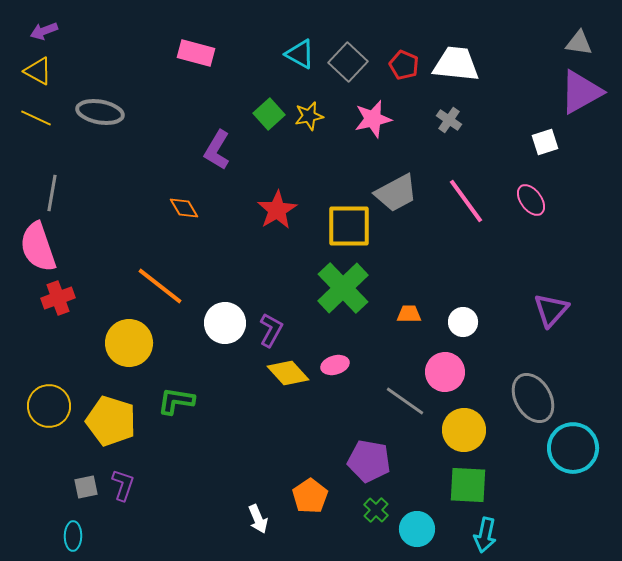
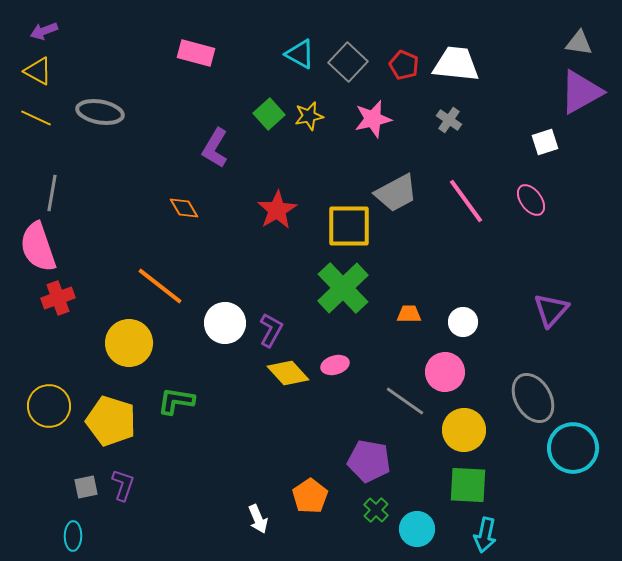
purple L-shape at (217, 150): moved 2 px left, 2 px up
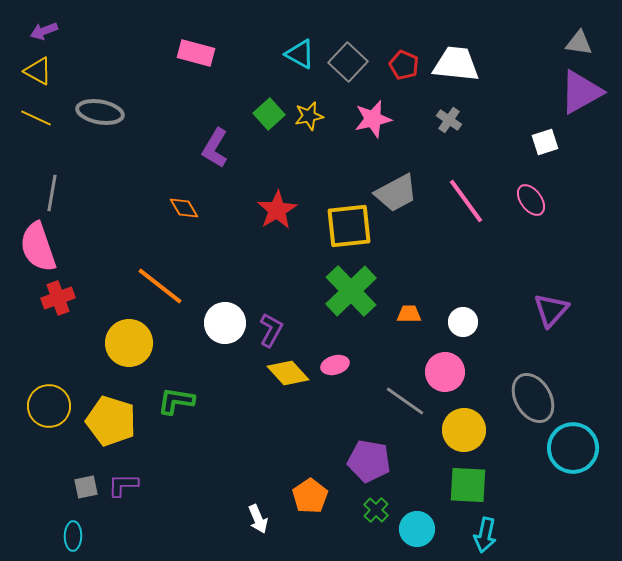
yellow square at (349, 226): rotated 6 degrees counterclockwise
green cross at (343, 288): moved 8 px right, 3 px down
purple L-shape at (123, 485): rotated 108 degrees counterclockwise
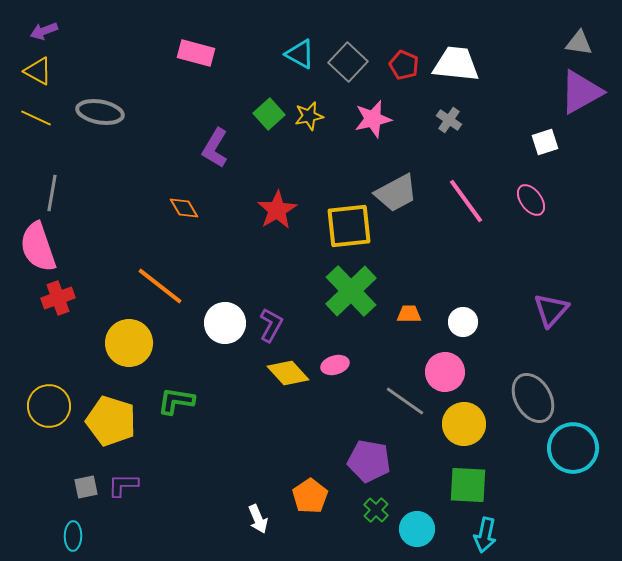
purple L-shape at (271, 330): moved 5 px up
yellow circle at (464, 430): moved 6 px up
